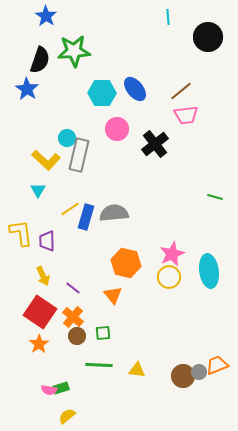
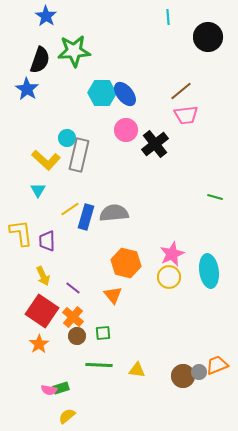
blue ellipse at (135, 89): moved 10 px left, 5 px down
pink circle at (117, 129): moved 9 px right, 1 px down
red square at (40, 312): moved 2 px right, 1 px up
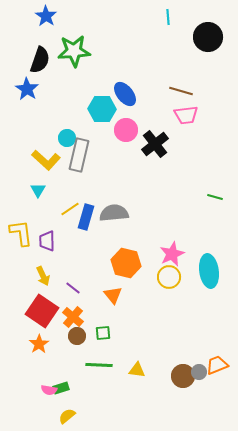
brown line at (181, 91): rotated 55 degrees clockwise
cyan hexagon at (102, 93): moved 16 px down
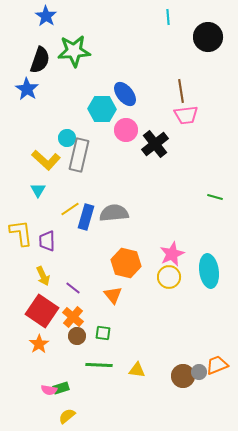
brown line at (181, 91): rotated 65 degrees clockwise
green square at (103, 333): rotated 14 degrees clockwise
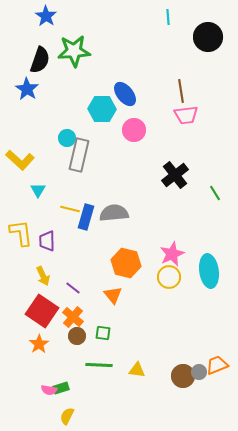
pink circle at (126, 130): moved 8 px right
black cross at (155, 144): moved 20 px right, 31 px down
yellow L-shape at (46, 160): moved 26 px left
green line at (215, 197): moved 4 px up; rotated 42 degrees clockwise
yellow line at (70, 209): rotated 48 degrees clockwise
yellow semicircle at (67, 416): rotated 24 degrees counterclockwise
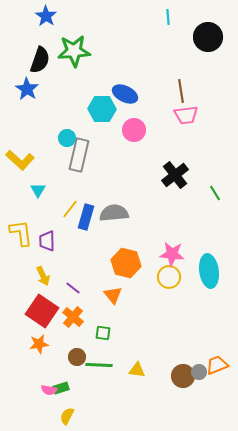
blue ellipse at (125, 94): rotated 25 degrees counterclockwise
yellow line at (70, 209): rotated 66 degrees counterclockwise
pink star at (172, 254): rotated 30 degrees clockwise
brown circle at (77, 336): moved 21 px down
orange star at (39, 344): rotated 24 degrees clockwise
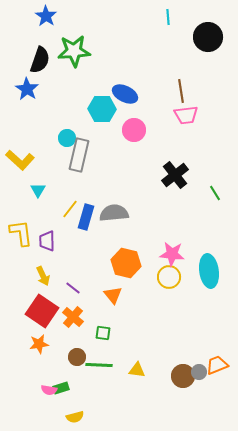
yellow semicircle at (67, 416): moved 8 px right, 1 px down; rotated 132 degrees counterclockwise
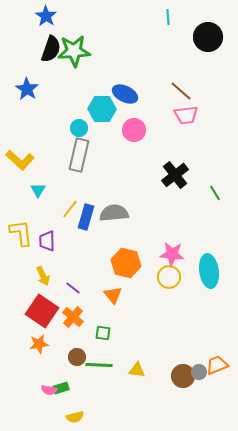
black semicircle at (40, 60): moved 11 px right, 11 px up
brown line at (181, 91): rotated 40 degrees counterclockwise
cyan circle at (67, 138): moved 12 px right, 10 px up
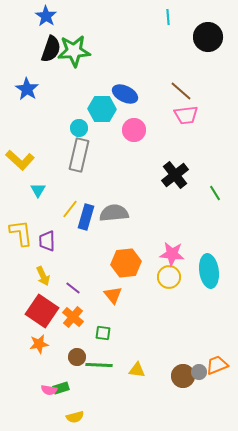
orange hexagon at (126, 263): rotated 20 degrees counterclockwise
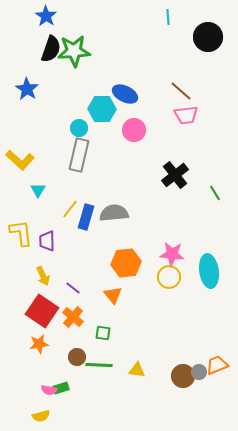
yellow semicircle at (75, 417): moved 34 px left, 1 px up
